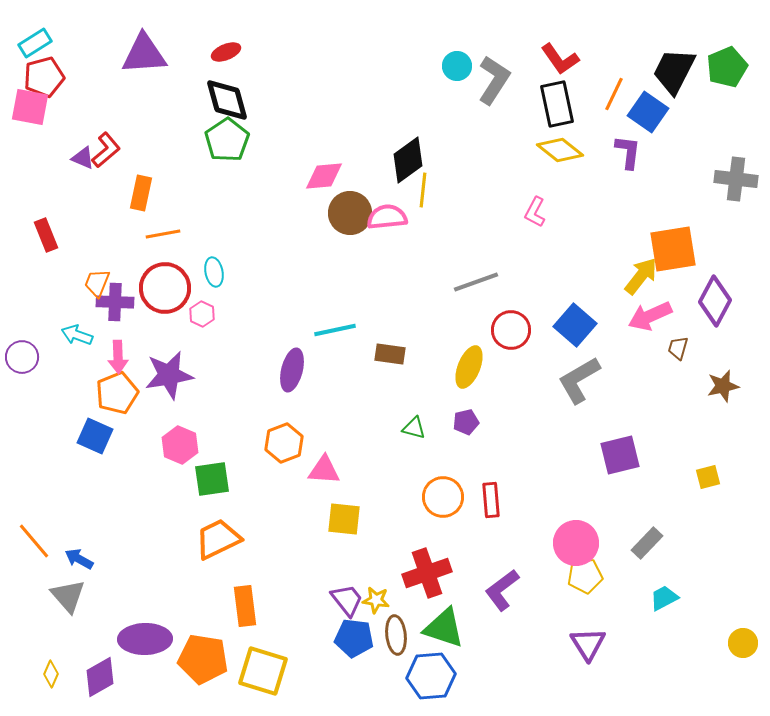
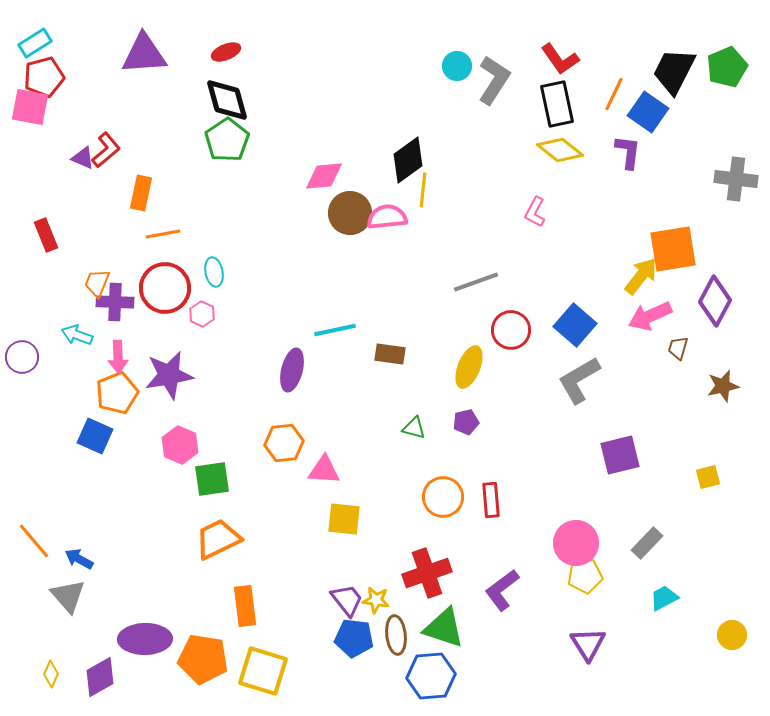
orange hexagon at (284, 443): rotated 15 degrees clockwise
yellow circle at (743, 643): moved 11 px left, 8 px up
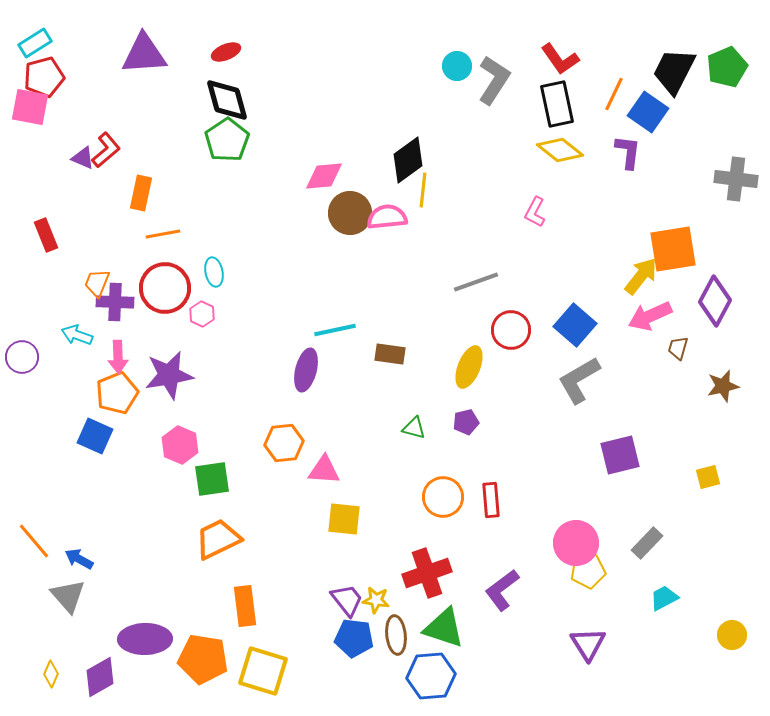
purple ellipse at (292, 370): moved 14 px right
yellow pentagon at (585, 576): moved 3 px right, 5 px up
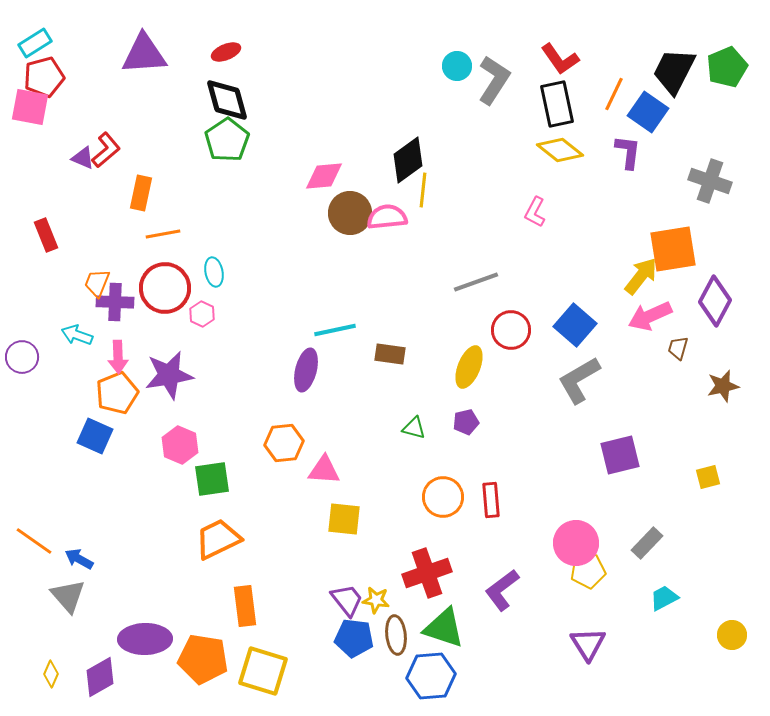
gray cross at (736, 179): moved 26 px left, 2 px down; rotated 12 degrees clockwise
orange line at (34, 541): rotated 15 degrees counterclockwise
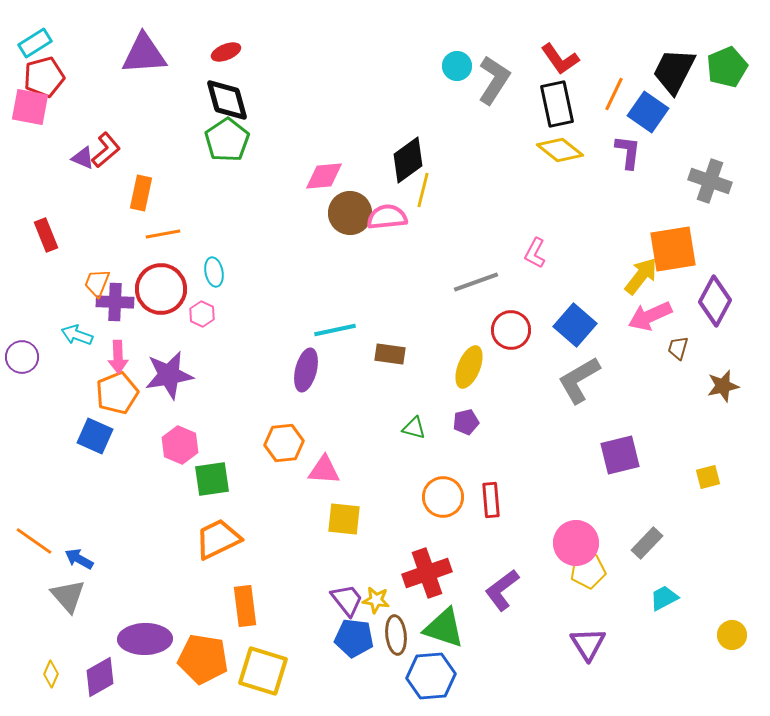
yellow line at (423, 190): rotated 8 degrees clockwise
pink L-shape at (535, 212): moved 41 px down
red circle at (165, 288): moved 4 px left, 1 px down
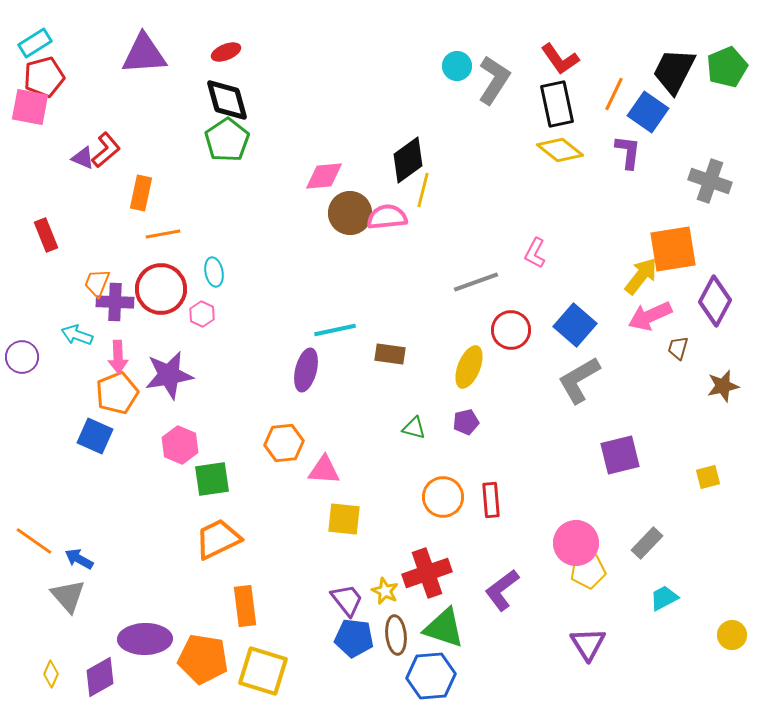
yellow star at (376, 600): moved 9 px right, 9 px up; rotated 16 degrees clockwise
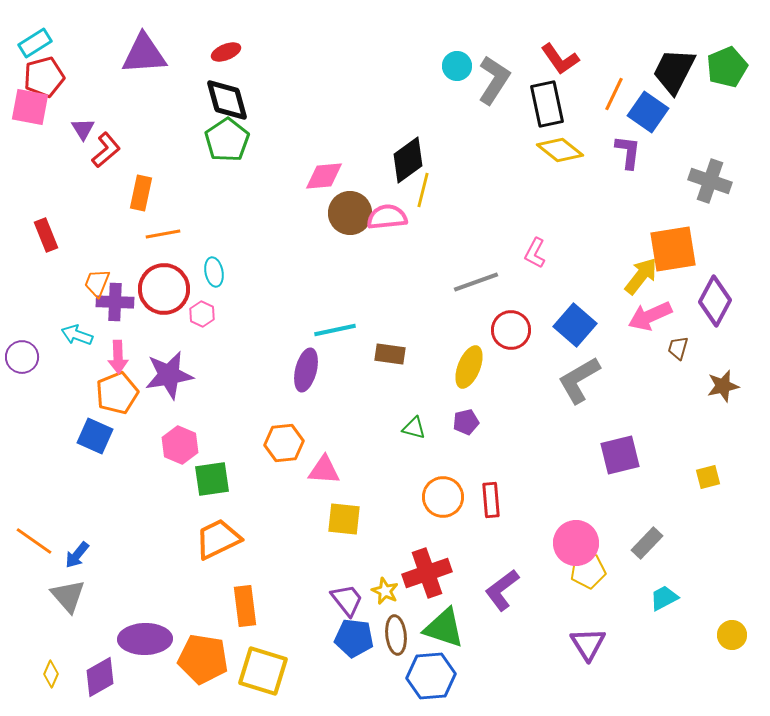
black rectangle at (557, 104): moved 10 px left
purple triangle at (83, 158): moved 29 px up; rotated 35 degrees clockwise
red circle at (161, 289): moved 3 px right
blue arrow at (79, 559): moved 2 px left, 4 px up; rotated 80 degrees counterclockwise
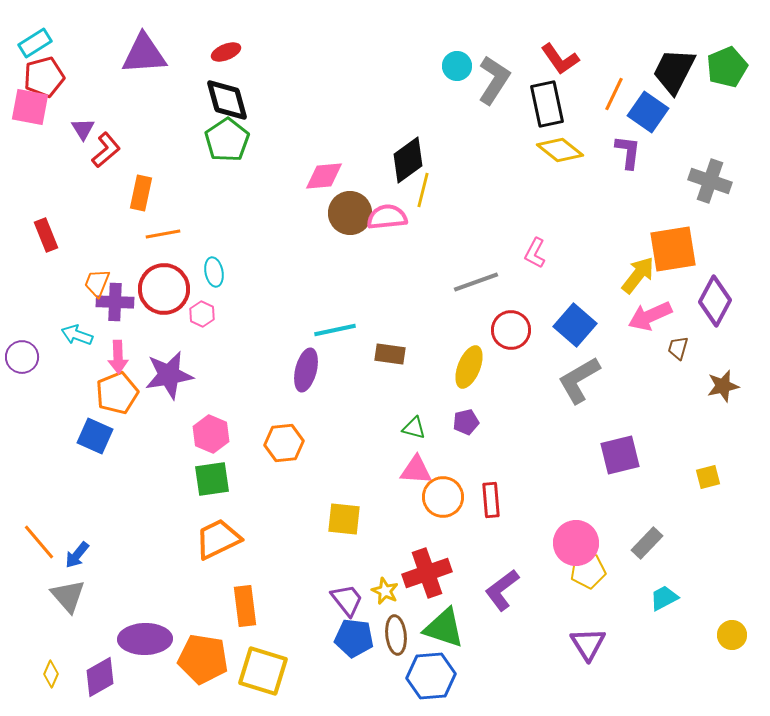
yellow arrow at (641, 276): moved 3 px left, 1 px up
pink hexagon at (180, 445): moved 31 px right, 11 px up
pink triangle at (324, 470): moved 92 px right
orange line at (34, 541): moved 5 px right, 1 px down; rotated 15 degrees clockwise
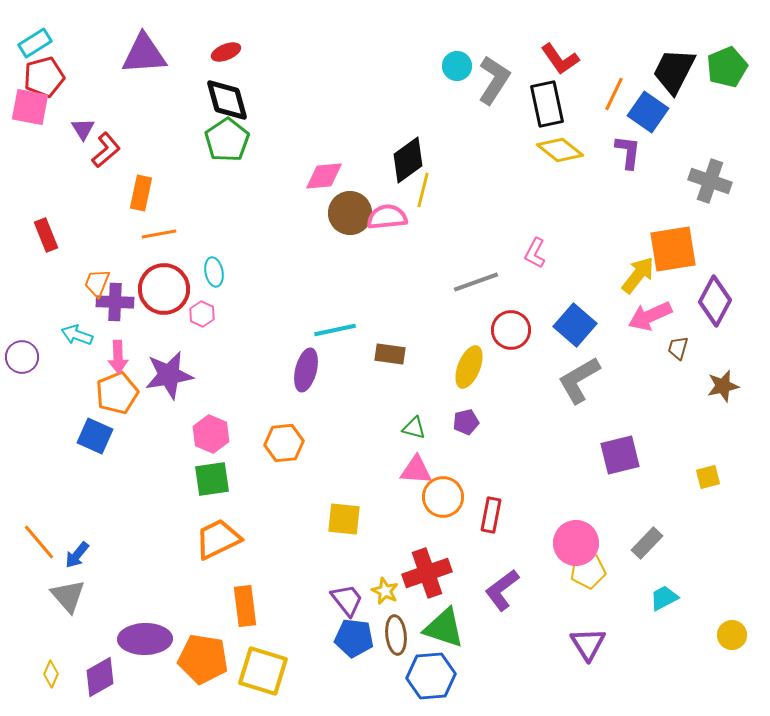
orange line at (163, 234): moved 4 px left
red rectangle at (491, 500): moved 15 px down; rotated 16 degrees clockwise
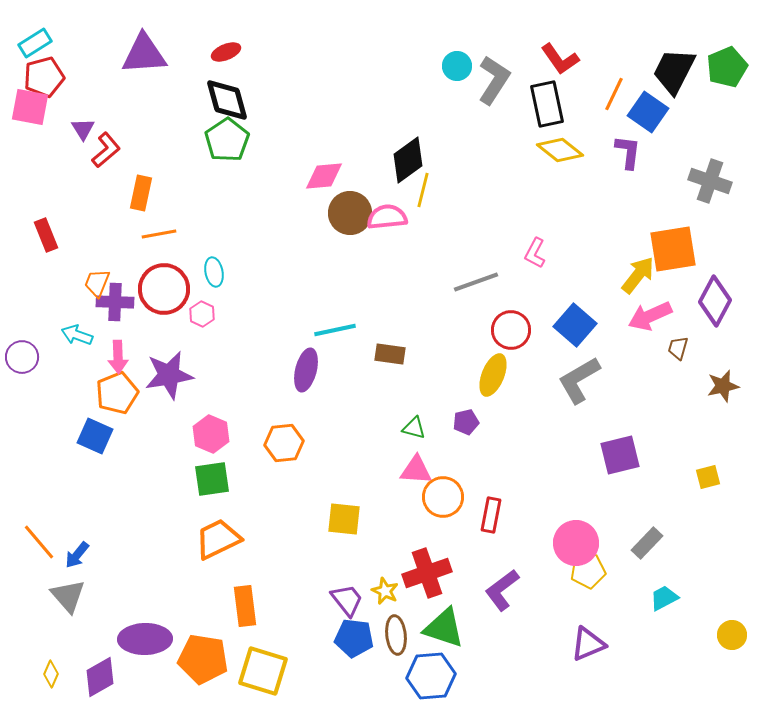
yellow ellipse at (469, 367): moved 24 px right, 8 px down
purple triangle at (588, 644): rotated 39 degrees clockwise
